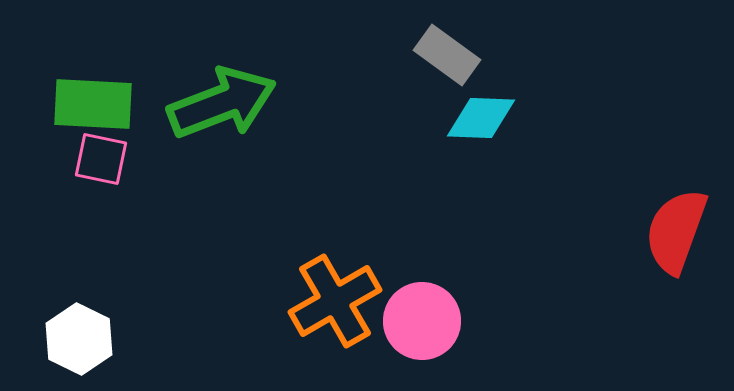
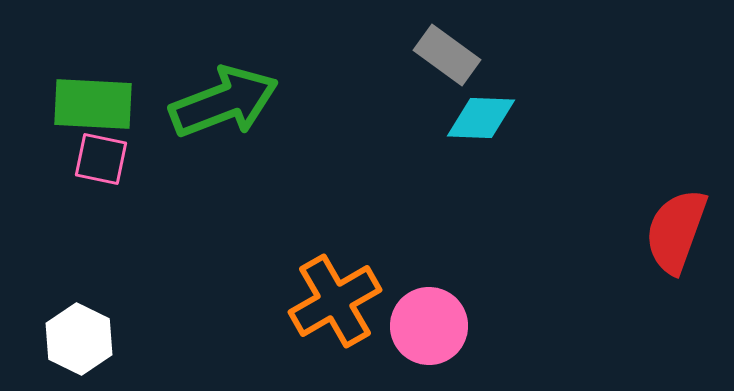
green arrow: moved 2 px right, 1 px up
pink circle: moved 7 px right, 5 px down
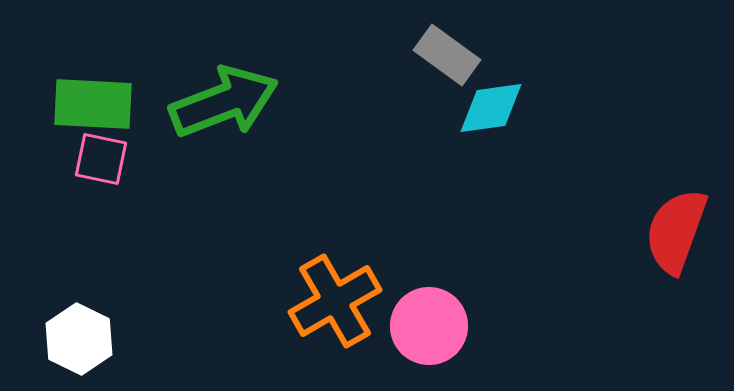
cyan diamond: moved 10 px right, 10 px up; rotated 10 degrees counterclockwise
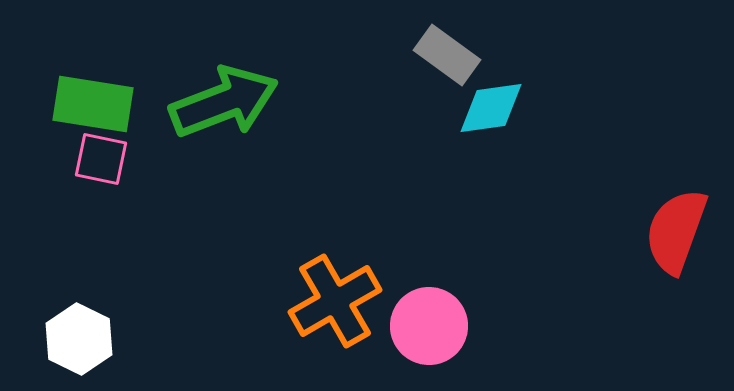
green rectangle: rotated 6 degrees clockwise
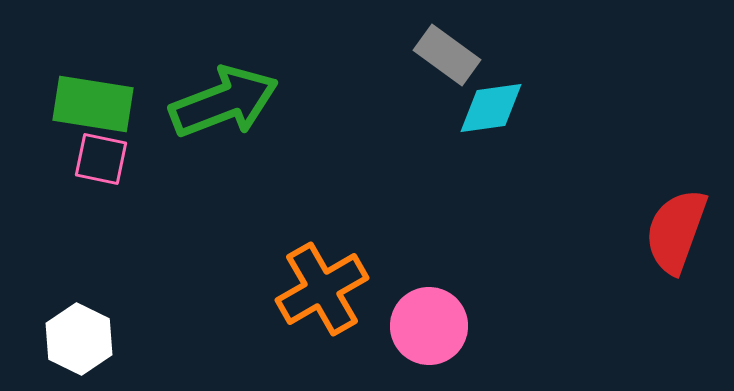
orange cross: moved 13 px left, 12 px up
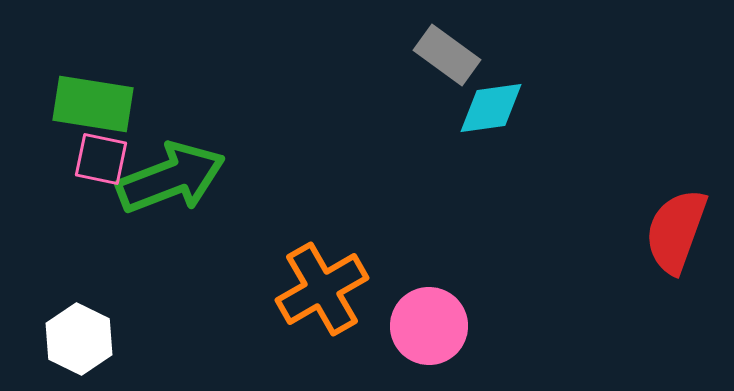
green arrow: moved 53 px left, 76 px down
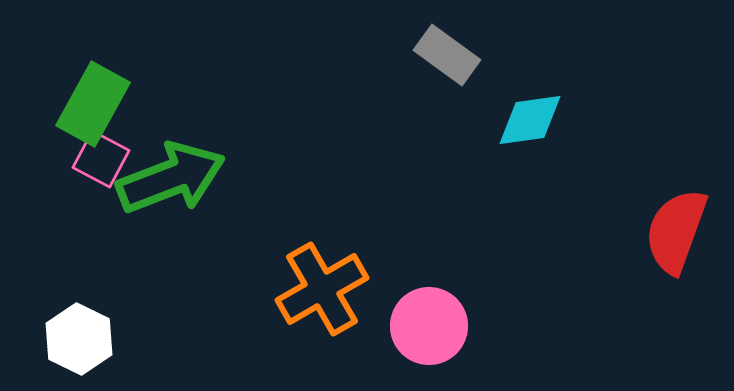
green rectangle: rotated 70 degrees counterclockwise
cyan diamond: moved 39 px right, 12 px down
pink square: rotated 16 degrees clockwise
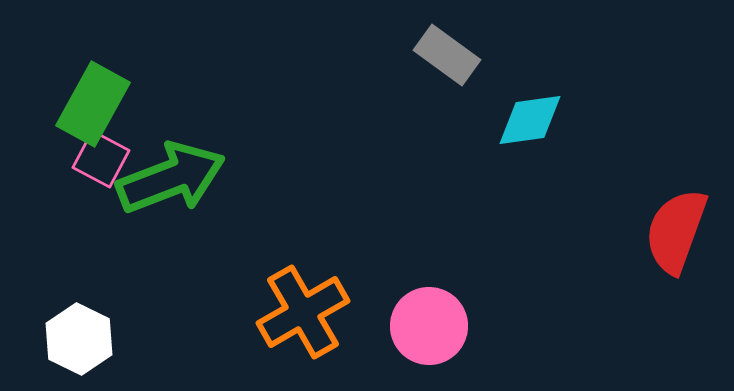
orange cross: moved 19 px left, 23 px down
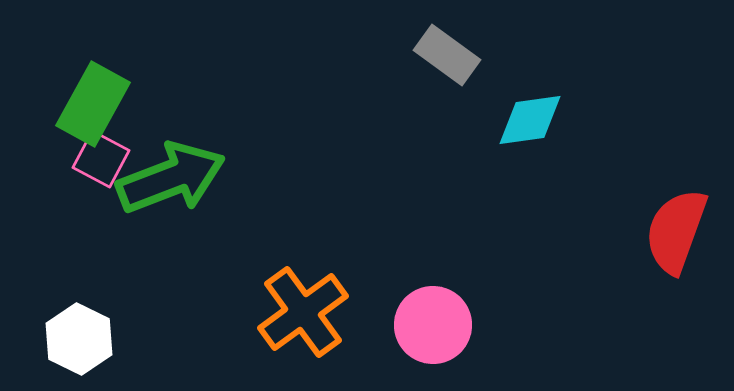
orange cross: rotated 6 degrees counterclockwise
pink circle: moved 4 px right, 1 px up
